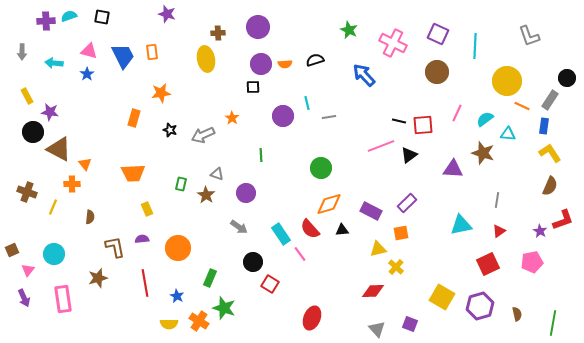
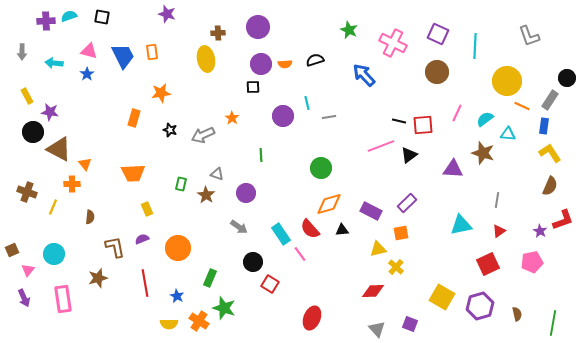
purple semicircle at (142, 239): rotated 16 degrees counterclockwise
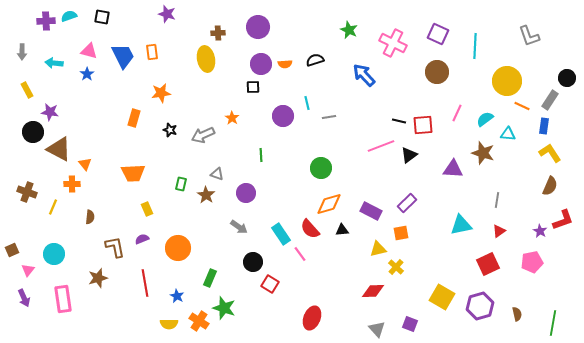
yellow rectangle at (27, 96): moved 6 px up
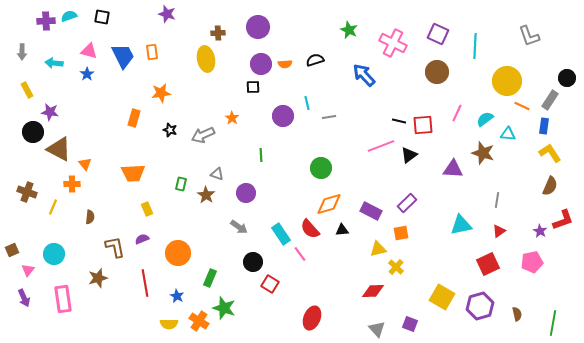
orange circle at (178, 248): moved 5 px down
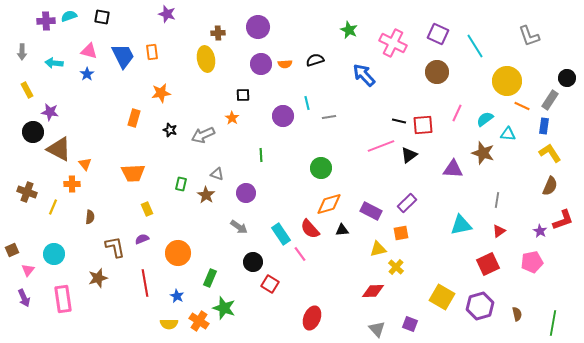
cyan line at (475, 46): rotated 35 degrees counterclockwise
black square at (253, 87): moved 10 px left, 8 px down
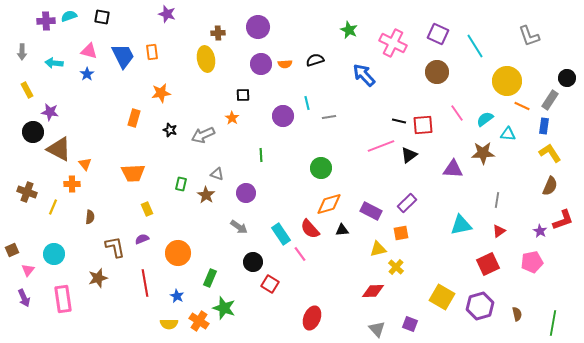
pink line at (457, 113): rotated 60 degrees counterclockwise
brown star at (483, 153): rotated 20 degrees counterclockwise
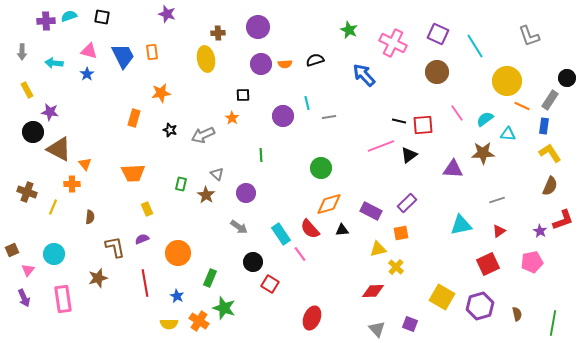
gray triangle at (217, 174): rotated 24 degrees clockwise
gray line at (497, 200): rotated 63 degrees clockwise
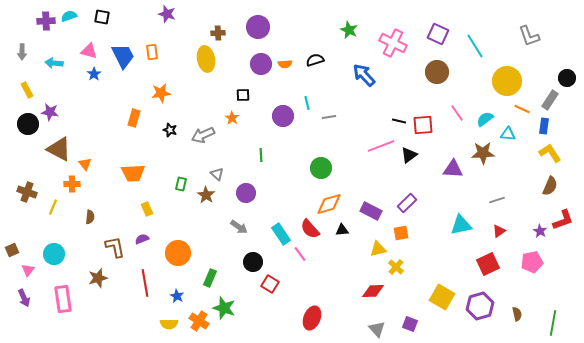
blue star at (87, 74): moved 7 px right
orange line at (522, 106): moved 3 px down
black circle at (33, 132): moved 5 px left, 8 px up
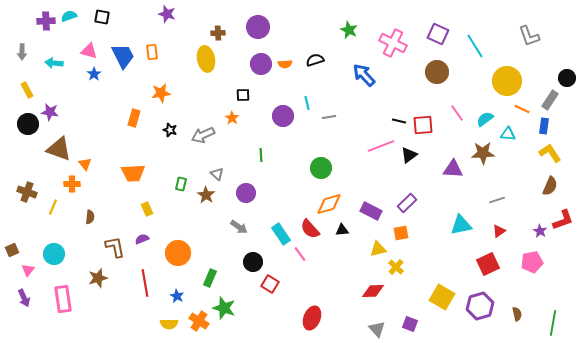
brown triangle at (59, 149): rotated 8 degrees counterclockwise
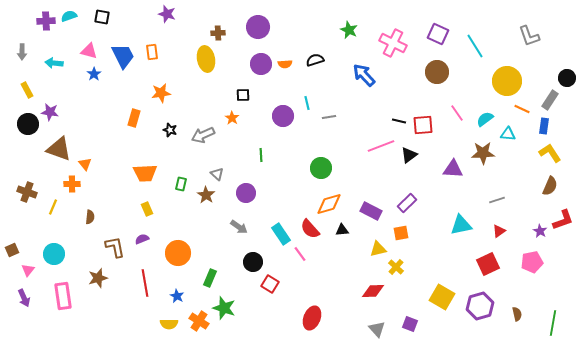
orange trapezoid at (133, 173): moved 12 px right
pink rectangle at (63, 299): moved 3 px up
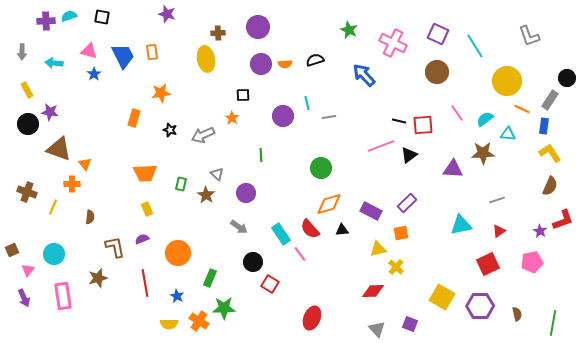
purple hexagon at (480, 306): rotated 16 degrees clockwise
green star at (224, 308): rotated 20 degrees counterclockwise
